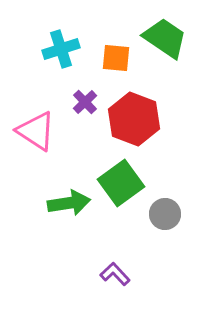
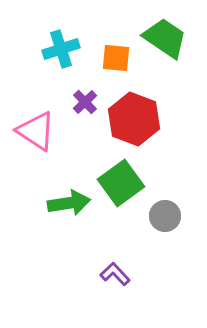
gray circle: moved 2 px down
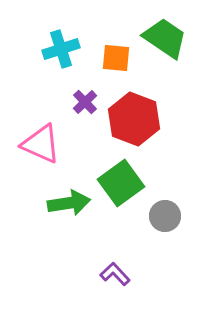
pink triangle: moved 5 px right, 13 px down; rotated 9 degrees counterclockwise
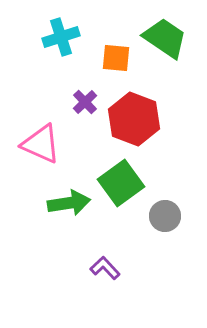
cyan cross: moved 12 px up
purple L-shape: moved 10 px left, 6 px up
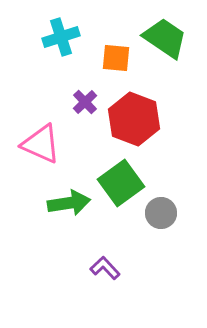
gray circle: moved 4 px left, 3 px up
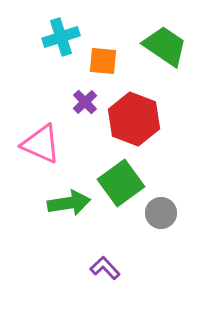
green trapezoid: moved 8 px down
orange square: moved 13 px left, 3 px down
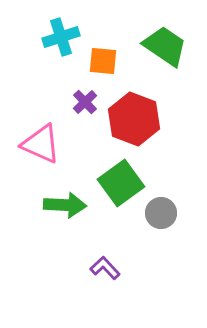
green arrow: moved 4 px left, 2 px down; rotated 12 degrees clockwise
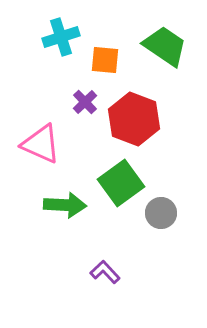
orange square: moved 2 px right, 1 px up
purple L-shape: moved 4 px down
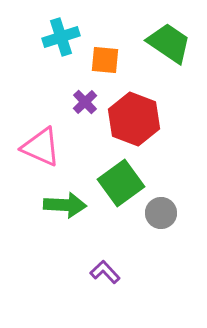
green trapezoid: moved 4 px right, 3 px up
pink triangle: moved 3 px down
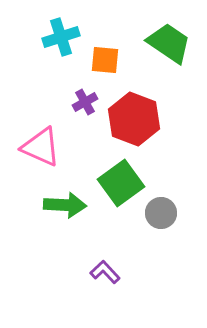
purple cross: rotated 15 degrees clockwise
